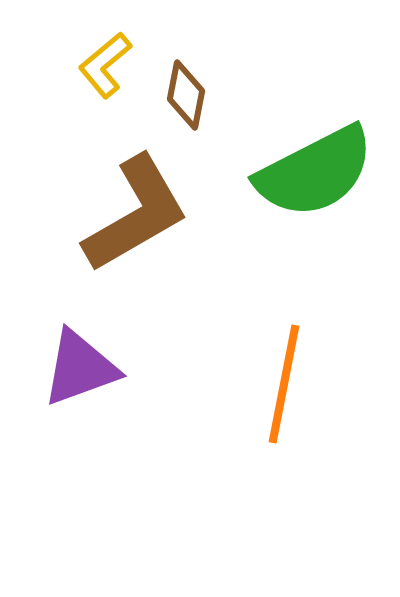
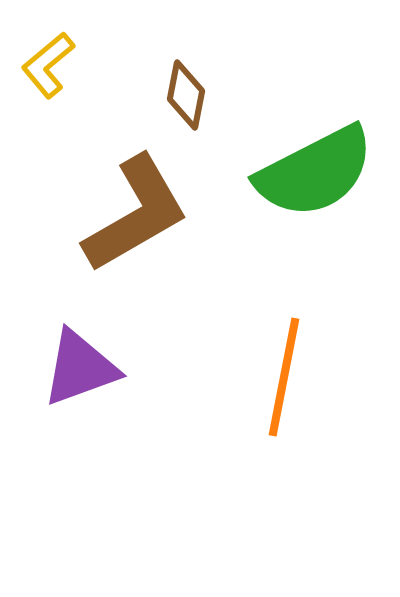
yellow L-shape: moved 57 px left
orange line: moved 7 px up
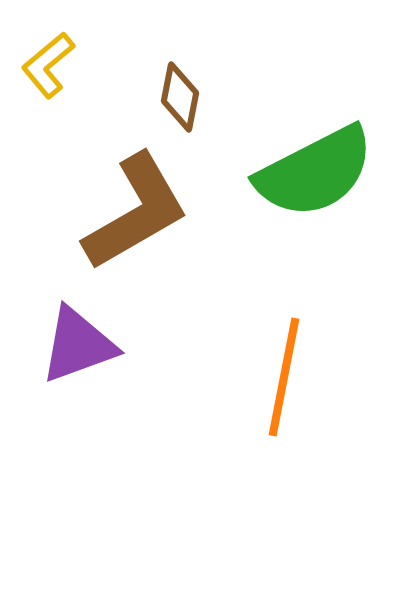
brown diamond: moved 6 px left, 2 px down
brown L-shape: moved 2 px up
purple triangle: moved 2 px left, 23 px up
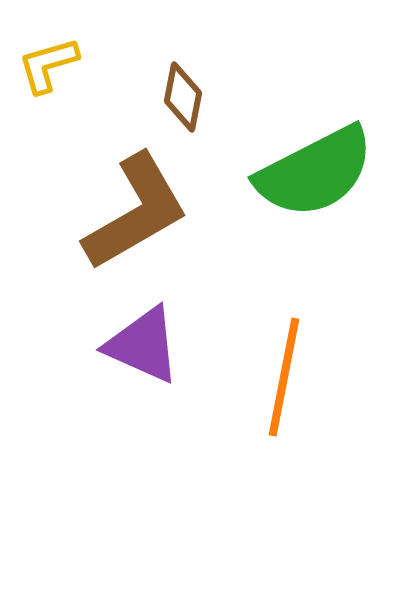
yellow L-shape: rotated 24 degrees clockwise
brown diamond: moved 3 px right
purple triangle: moved 65 px right; rotated 44 degrees clockwise
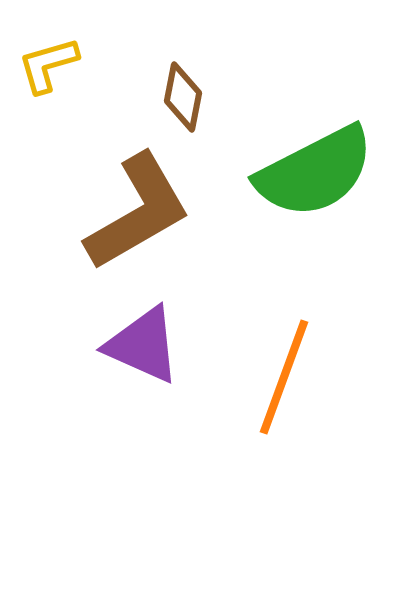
brown L-shape: moved 2 px right
orange line: rotated 9 degrees clockwise
